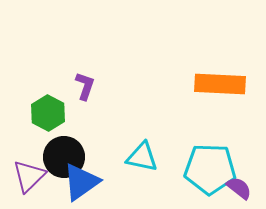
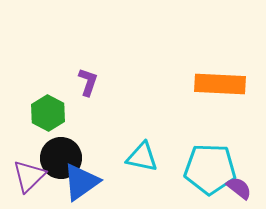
purple L-shape: moved 3 px right, 4 px up
black circle: moved 3 px left, 1 px down
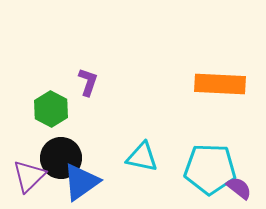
green hexagon: moved 3 px right, 4 px up
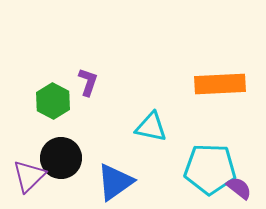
orange rectangle: rotated 6 degrees counterclockwise
green hexagon: moved 2 px right, 8 px up
cyan triangle: moved 9 px right, 30 px up
blue triangle: moved 34 px right
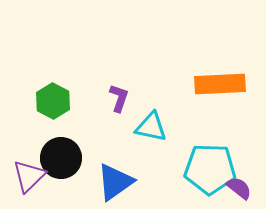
purple L-shape: moved 31 px right, 16 px down
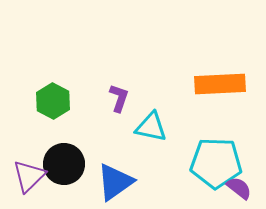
black circle: moved 3 px right, 6 px down
cyan pentagon: moved 6 px right, 6 px up
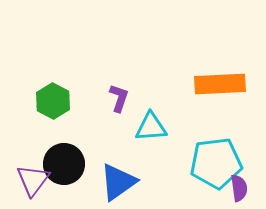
cyan triangle: rotated 16 degrees counterclockwise
cyan pentagon: rotated 9 degrees counterclockwise
purple triangle: moved 4 px right, 4 px down; rotated 9 degrees counterclockwise
blue triangle: moved 3 px right
purple semicircle: rotated 44 degrees clockwise
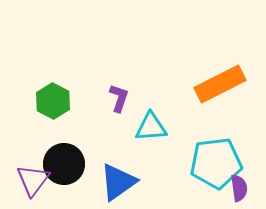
orange rectangle: rotated 24 degrees counterclockwise
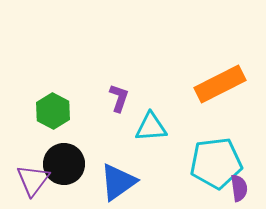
green hexagon: moved 10 px down
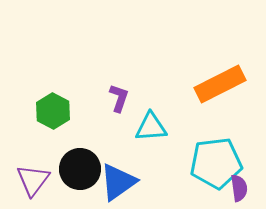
black circle: moved 16 px right, 5 px down
